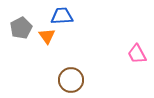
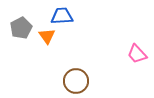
pink trapezoid: rotated 15 degrees counterclockwise
brown circle: moved 5 px right, 1 px down
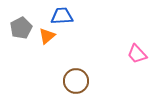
orange triangle: rotated 24 degrees clockwise
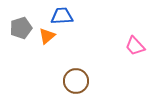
gray pentagon: rotated 10 degrees clockwise
pink trapezoid: moved 2 px left, 8 px up
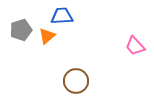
gray pentagon: moved 2 px down
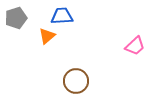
gray pentagon: moved 5 px left, 12 px up
pink trapezoid: rotated 90 degrees counterclockwise
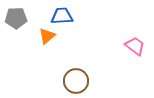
gray pentagon: rotated 15 degrees clockwise
pink trapezoid: rotated 100 degrees counterclockwise
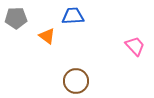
blue trapezoid: moved 11 px right
orange triangle: rotated 42 degrees counterclockwise
pink trapezoid: rotated 10 degrees clockwise
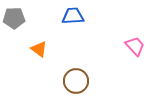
gray pentagon: moved 2 px left
orange triangle: moved 8 px left, 13 px down
